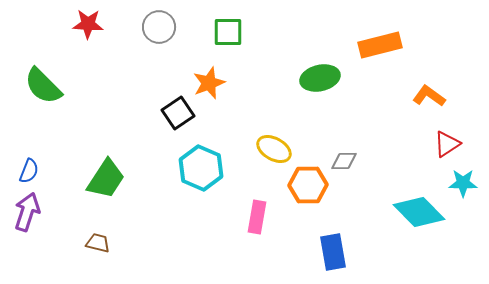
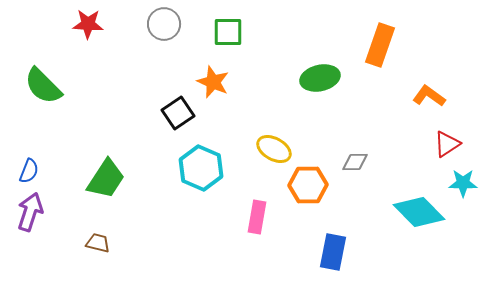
gray circle: moved 5 px right, 3 px up
orange rectangle: rotated 57 degrees counterclockwise
orange star: moved 4 px right, 1 px up; rotated 28 degrees counterclockwise
gray diamond: moved 11 px right, 1 px down
purple arrow: moved 3 px right
blue rectangle: rotated 21 degrees clockwise
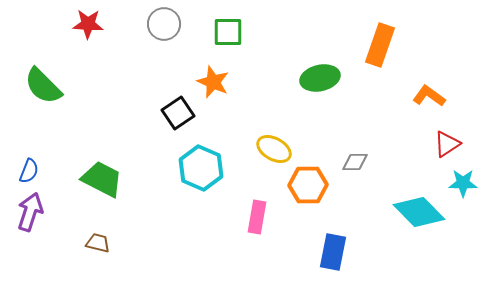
green trapezoid: moved 4 px left; rotated 96 degrees counterclockwise
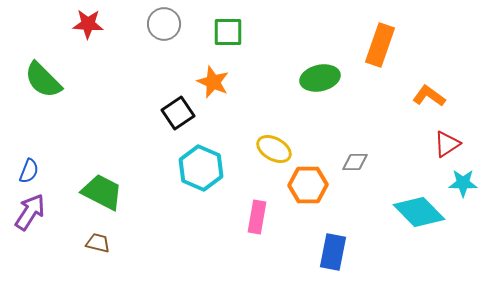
green semicircle: moved 6 px up
green trapezoid: moved 13 px down
purple arrow: rotated 15 degrees clockwise
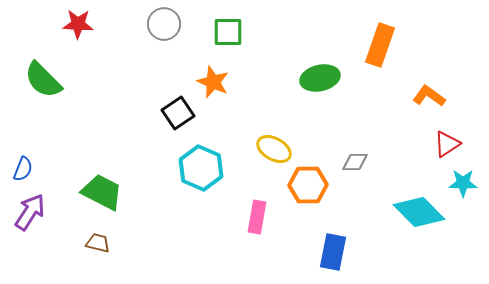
red star: moved 10 px left
blue semicircle: moved 6 px left, 2 px up
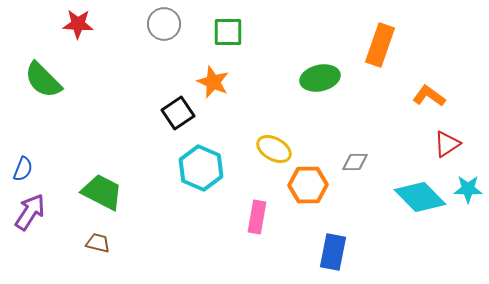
cyan star: moved 5 px right, 6 px down
cyan diamond: moved 1 px right, 15 px up
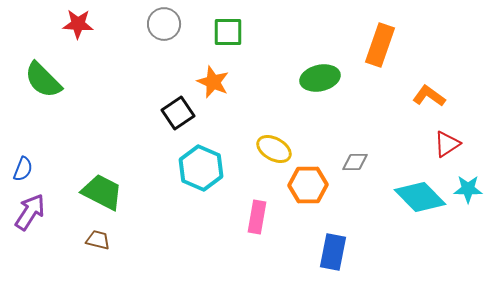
brown trapezoid: moved 3 px up
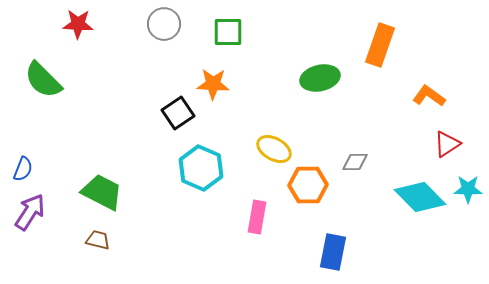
orange star: moved 2 px down; rotated 20 degrees counterclockwise
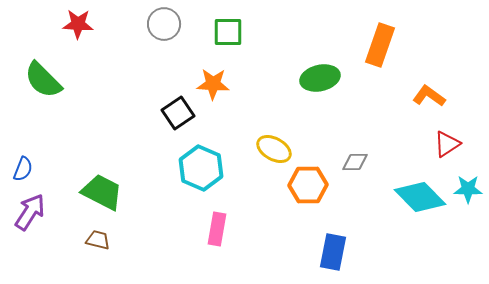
pink rectangle: moved 40 px left, 12 px down
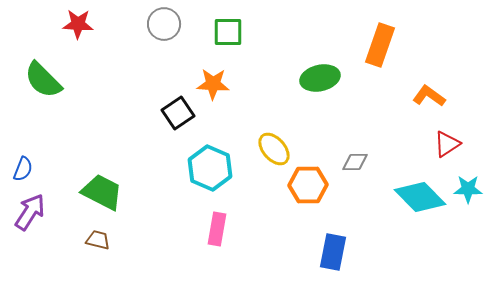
yellow ellipse: rotated 20 degrees clockwise
cyan hexagon: moved 9 px right
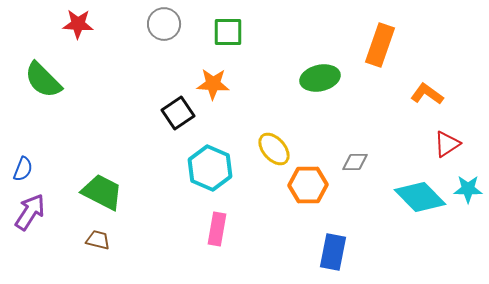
orange L-shape: moved 2 px left, 2 px up
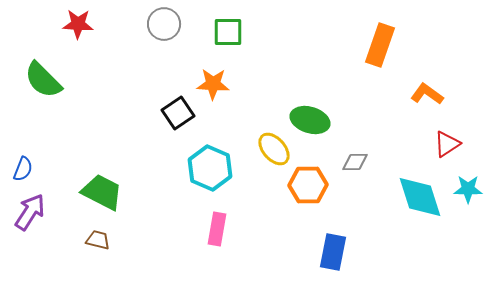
green ellipse: moved 10 px left, 42 px down; rotated 30 degrees clockwise
cyan diamond: rotated 27 degrees clockwise
